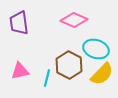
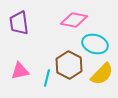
pink diamond: rotated 12 degrees counterclockwise
cyan ellipse: moved 1 px left, 5 px up
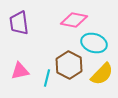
cyan ellipse: moved 1 px left, 1 px up
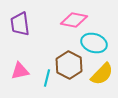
purple trapezoid: moved 1 px right, 1 px down
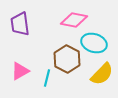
brown hexagon: moved 2 px left, 6 px up
pink triangle: rotated 18 degrees counterclockwise
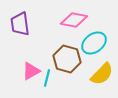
cyan ellipse: rotated 55 degrees counterclockwise
brown hexagon: rotated 12 degrees counterclockwise
pink triangle: moved 11 px right
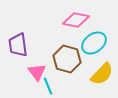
pink diamond: moved 2 px right
purple trapezoid: moved 2 px left, 21 px down
pink triangle: moved 6 px right, 1 px down; rotated 36 degrees counterclockwise
cyan line: moved 1 px right, 8 px down; rotated 36 degrees counterclockwise
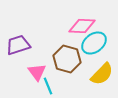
pink diamond: moved 6 px right, 6 px down; rotated 8 degrees counterclockwise
purple trapezoid: rotated 80 degrees clockwise
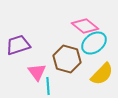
pink diamond: moved 3 px right; rotated 36 degrees clockwise
cyan line: rotated 18 degrees clockwise
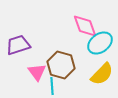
pink diamond: rotated 32 degrees clockwise
cyan ellipse: moved 6 px right
brown hexagon: moved 6 px left, 6 px down
cyan line: moved 4 px right
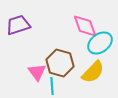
purple trapezoid: moved 20 px up
brown hexagon: moved 1 px left, 2 px up
yellow semicircle: moved 9 px left, 2 px up
